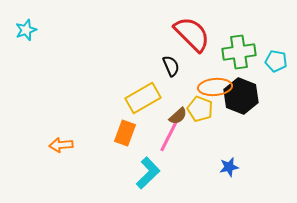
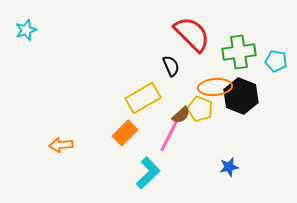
brown semicircle: moved 3 px right, 1 px up
orange rectangle: rotated 25 degrees clockwise
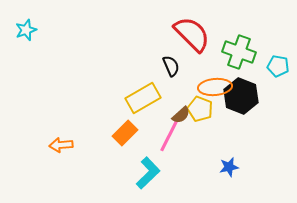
green cross: rotated 28 degrees clockwise
cyan pentagon: moved 2 px right, 5 px down
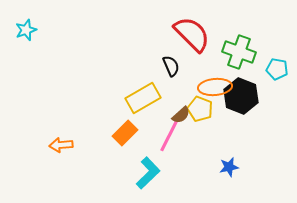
cyan pentagon: moved 1 px left, 3 px down
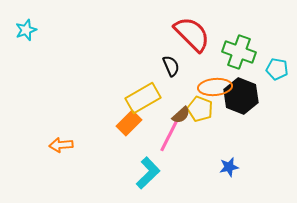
orange rectangle: moved 4 px right, 10 px up
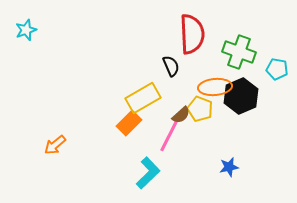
red semicircle: rotated 42 degrees clockwise
black hexagon: rotated 16 degrees clockwise
orange arrow: moved 6 px left; rotated 35 degrees counterclockwise
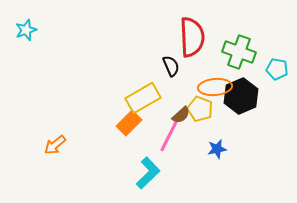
red semicircle: moved 3 px down
blue star: moved 12 px left, 18 px up
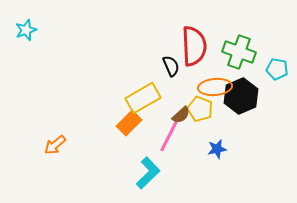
red semicircle: moved 2 px right, 9 px down
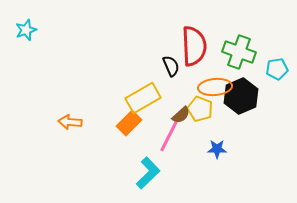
cyan pentagon: rotated 20 degrees counterclockwise
orange arrow: moved 15 px right, 23 px up; rotated 45 degrees clockwise
blue star: rotated 12 degrees clockwise
